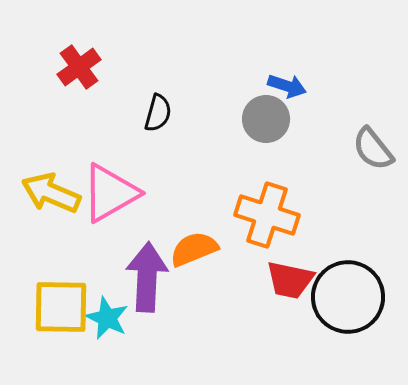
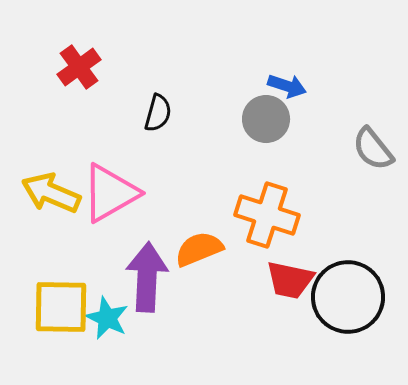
orange semicircle: moved 5 px right
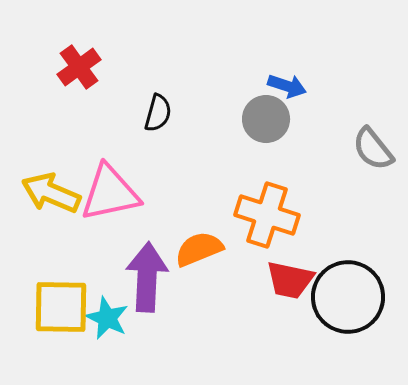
pink triangle: rotated 18 degrees clockwise
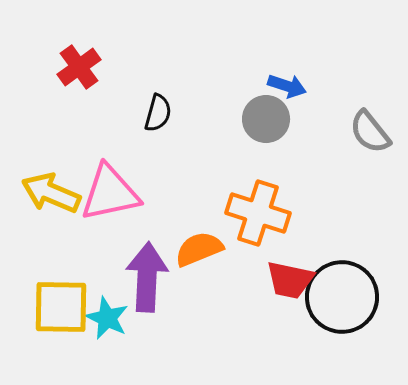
gray semicircle: moved 3 px left, 17 px up
orange cross: moved 9 px left, 2 px up
black circle: moved 6 px left
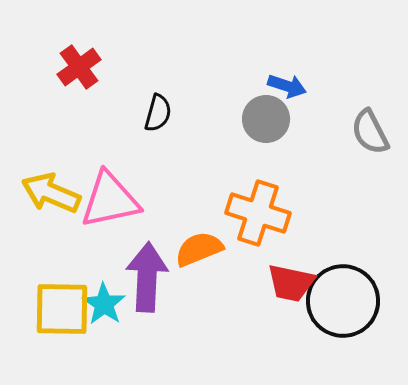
gray semicircle: rotated 12 degrees clockwise
pink triangle: moved 7 px down
red trapezoid: moved 1 px right, 3 px down
black circle: moved 1 px right, 4 px down
yellow square: moved 1 px right, 2 px down
cyan star: moved 3 px left, 14 px up; rotated 9 degrees clockwise
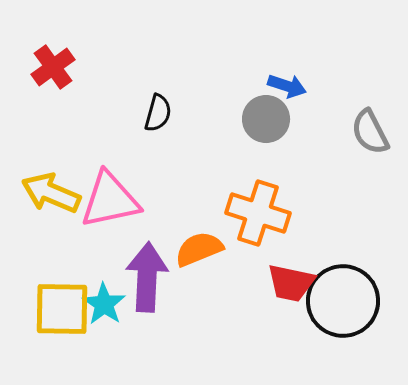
red cross: moved 26 px left
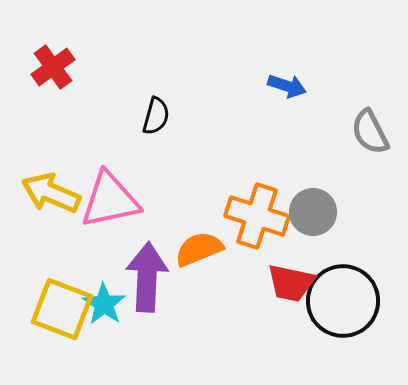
black semicircle: moved 2 px left, 3 px down
gray circle: moved 47 px right, 93 px down
orange cross: moved 1 px left, 3 px down
yellow square: rotated 20 degrees clockwise
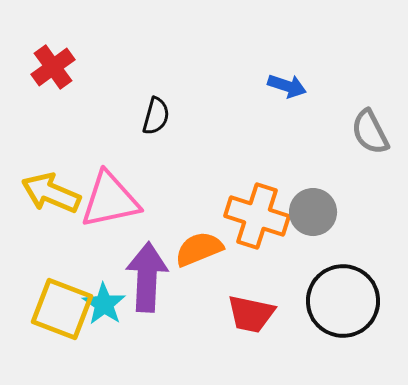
red trapezoid: moved 40 px left, 31 px down
